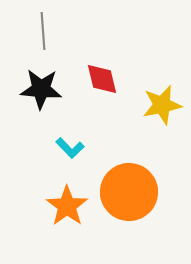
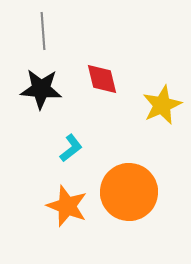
yellow star: rotated 12 degrees counterclockwise
cyan L-shape: moved 1 px right; rotated 84 degrees counterclockwise
orange star: rotated 15 degrees counterclockwise
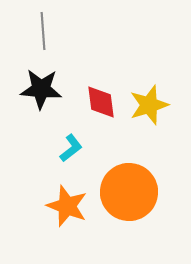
red diamond: moved 1 px left, 23 px down; rotated 6 degrees clockwise
yellow star: moved 13 px left; rotated 6 degrees clockwise
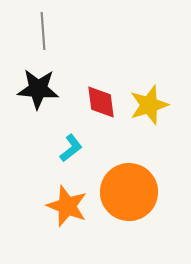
black star: moved 3 px left
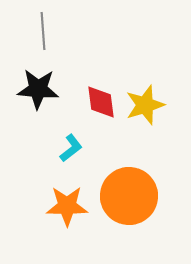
yellow star: moved 4 px left
orange circle: moved 4 px down
orange star: rotated 21 degrees counterclockwise
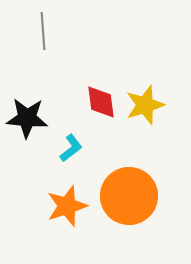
black star: moved 11 px left, 29 px down
orange star: rotated 18 degrees counterclockwise
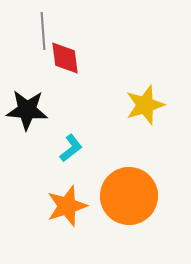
red diamond: moved 36 px left, 44 px up
black star: moved 8 px up
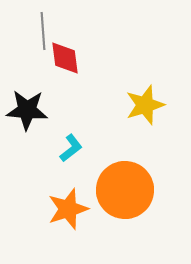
orange circle: moved 4 px left, 6 px up
orange star: moved 1 px right, 3 px down
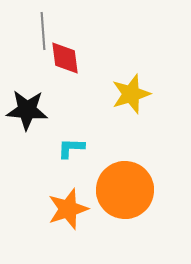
yellow star: moved 14 px left, 11 px up
cyan L-shape: rotated 140 degrees counterclockwise
